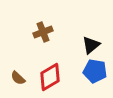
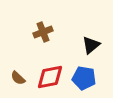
blue pentagon: moved 11 px left, 7 px down
red diamond: rotated 20 degrees clockwise
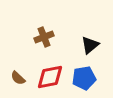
brown cross: moved 1 px right, 5 px down
black triangle: moved 1 px left
blue pentagon: rotated 20 degrees counterclockwise
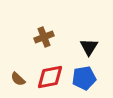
black triangle: moved 1 px left, 2 px down; rotated 18 degrees counterclockwise
brown semicircle: moved 1 px down
